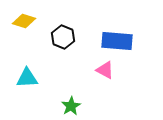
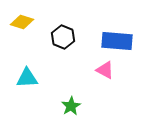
yellow diamond: moved 2 px left, 1 px down
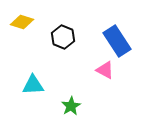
blue rectangle: rotated 52 degrees clockwise
cyan triangle: moved 6 px right, 7 px down
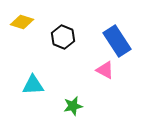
green star: moved 2 px right; rotated 18 degrees clockwise
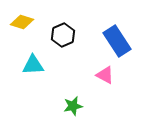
black hexagon: moved 2 px up; rotated 15 degrees clockwise
pink triangle: moved 5 px down
cyan triangle: moved 20 px up
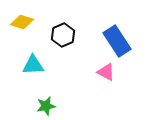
pink triangle: moved 1 px right, 3 px up
green star: moved 27 px left
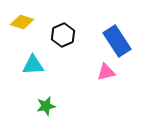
pink triangle: rotated 42 degrees counterclockwise
